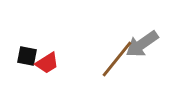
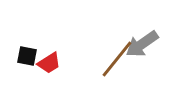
red trapezoid: moved 2 px right
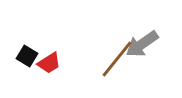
black square: rotated 20 degrees clockwise
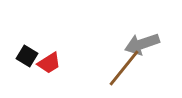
gray arrow: rotated 16 degrees clockwise
brown line: moved 7 px right, 9 px down
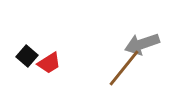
black square: rotated 10 degrees clockwise
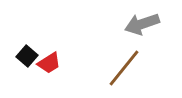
gray arrow: moved 20 px up
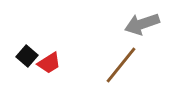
brown line: moved 3 px left, 3 px up
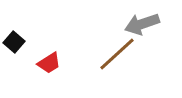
black square: moved 13 px left, 14 px up
brown line: moved 4 px left, 11 px up; rotated 9 degrees clockwise
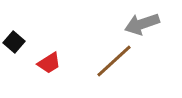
brown line: moved 3 px left, 7 px down
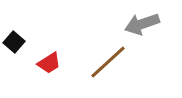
brown line: moved 6 px left, 1 px down
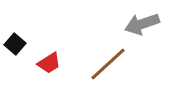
black square: moved 1 px right, 2 px down
brown line: moved 2 px down
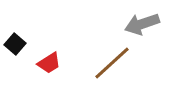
brown line: moved 4 px right, 1 px up
